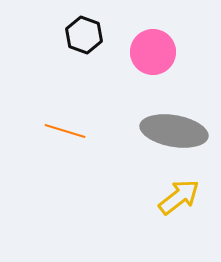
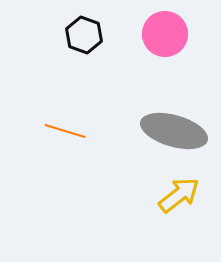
pink circle: moved 12 px right, 18 px up
gray ellipse: rotated 6 degrees clockwise
yellow arrow: moved 2 px up
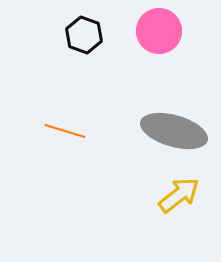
pink circle: moved 6 px left, 3 px up
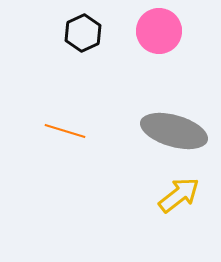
black hexagon: moved 1 px left, 2 px up; rotated 15 degrees clockwise
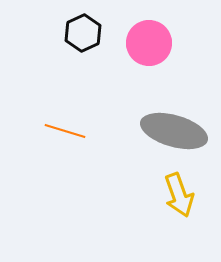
pink circle: moved 10 px left, 12 px down
yellow arrow: rotated 108 degrees clockwise
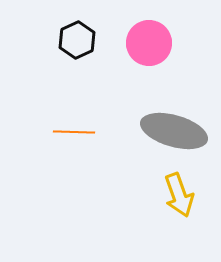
black hexagon: moved 6 px left, 7 px down
orange line: moved 9 px right, 1 px down; rotated 15 degrees counterclockwise
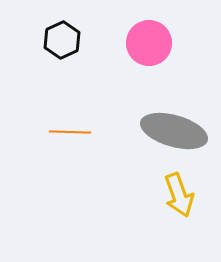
black hexagon: moved 15 px left
orange line: moved 4 px left
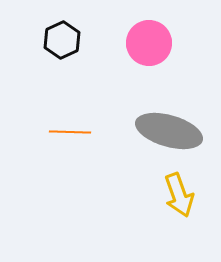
gray ellipse: moved 5 px left
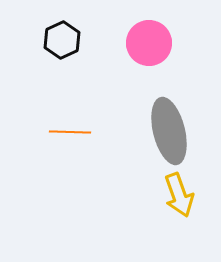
gray ellipse: rotated 60 degrees clockwise
